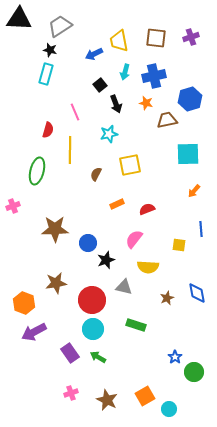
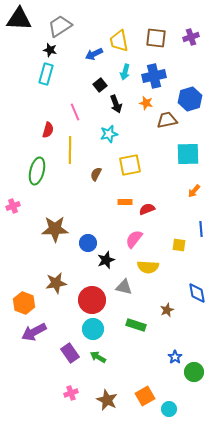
orange rectangle at (117, 204): moved 8 px right, 2 px up; rotated 24 degrees clockwise
brown star at (167, 298): moved 12 px down
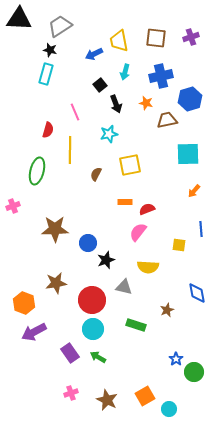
blue cross at (154, 76): moved 7 px right
pink semicircle at (134, 239): moved 4 px right, 7 px up
blue star at (175, 357): moved 1 px right, 2 px down
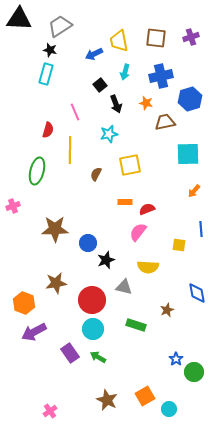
brown trapezoid at (167, 120): moved 2 px left, 2 px down
pink cross at (71, 393): moved 21 px left, 18 px down; rotated 16 degrees counterclockwise
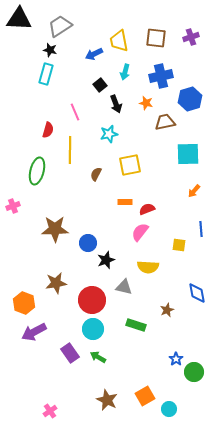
pink semicircle at (138, 232): moved 2 px right
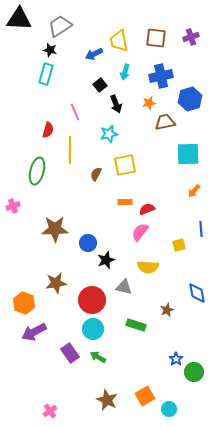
orange star at (146, 103): moved 3 px right; rotated 24 degrees counterclockwise
yellow square at (130, 165): moved 5 px left
yellow square at (179, 245): rotated 24 degrees counterclockwise
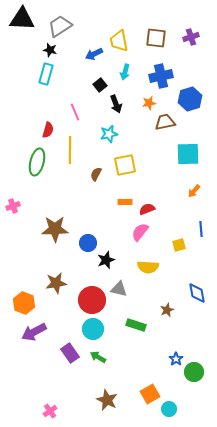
black triangle at (19, 19): moved 3 px right
green ellipse at (37, 171): moved 9 px up
gray triangle at (124, 287): moved 5 px left, 2 px down
orange square at (145, 396): moved 5 px right, 2 px up
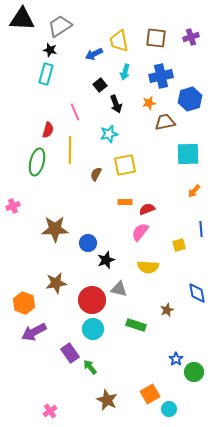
green arrow at (98, 357): moved 8 px left, 10 px down; rotated 21 degrees clockwise
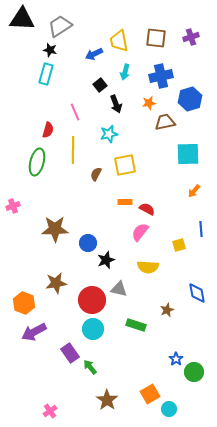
yellow line at (70, 150): moved 3 px right
red semicircle at (147, 209): rotated 49 degrees clockwise
brown star at (107, 400): rotated 10 degrees clockwise
